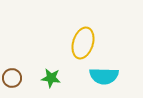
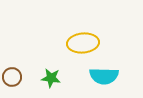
yellow ellipse: rotated 68 degrees clockwise
brown circle: moved 1 px up
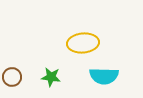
green star: moved 1 px up
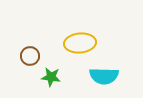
yellow ellipse: moved 3 px left
brown circle: moved 18 px right, 21 px up
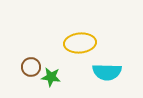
brown circle: moved 1 px right, 11 px down
cyan semicircle: moved 3 px right, 4 px up
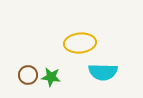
brown circle: moved 3 px left, 8 px down
cyan semicircle: moved 4 px left
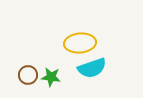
cyan semicircle: moved 11 px left, 4 px up; rotated 20 degrees counterclockwise
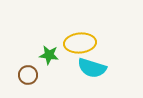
cyan semicircle: rotated 36 degrees clockwise
green star: moved 2 px left, 22 px up
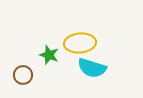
green star: rotated 12 degrees clockwise
brown circle: moved 5 px left
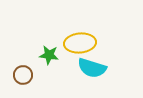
green star: rotated 12 degrees counterclockwise
